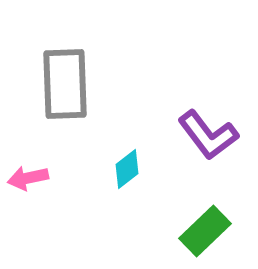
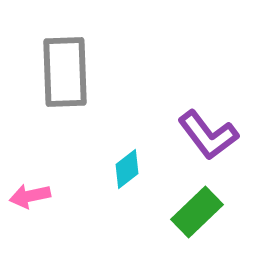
gray rectangle: moved 12 px up
pink arrow: moved 2 px right, 18 px down
green rectangle: moved 8 px left, 19 px up
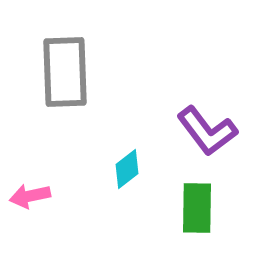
purple L-shape: moved 1 px left, 4 px up
green rectangle: moved 4 px up; rotated 45 degrees counterclockwise
